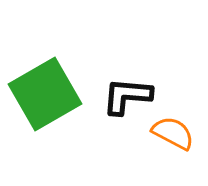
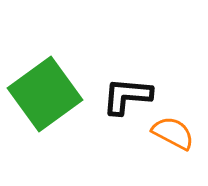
green square: rotated 6 degrees counterclockwise
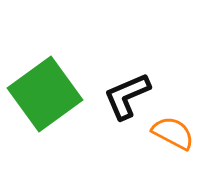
black L-shape: rotated 28 degrees counterclockwise
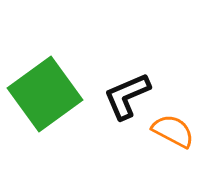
orange semicircle: moved 2 px up
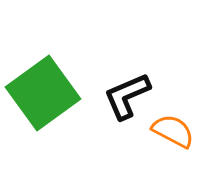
green square: moved 2 px left, 1 px up
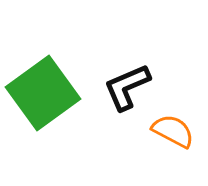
black L-shape: moved 9 px up
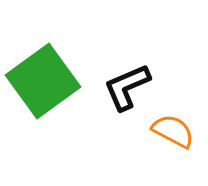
green square: moved 12 px up
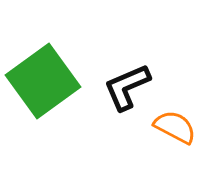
orange semicircle: moved 2 px right, 4 px up
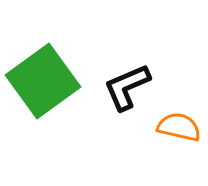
orange semicircle: moved 4 px right; rotated 15 degrees counterclockwise
